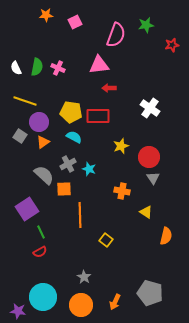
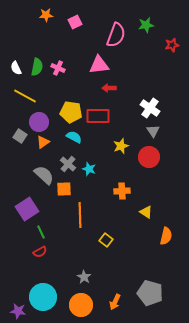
yellow line: moved 5 px up; rotated 10 degrees clockwise
gray cross: rotated 21 degrees counterclockwise
gray triangle: moved 47 px up
orange cross: rotated 14 degrees counterclockwise
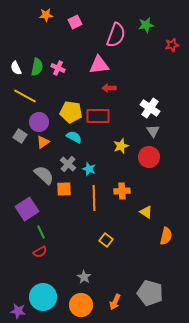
orange line: moved 14 px right, 17 px up
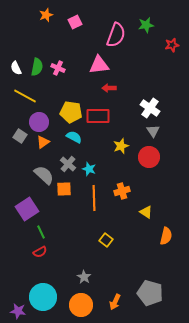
orange star: rotated 16 degrees counterclockwise
orange cross: rotated 14 degrees counterclockwise
